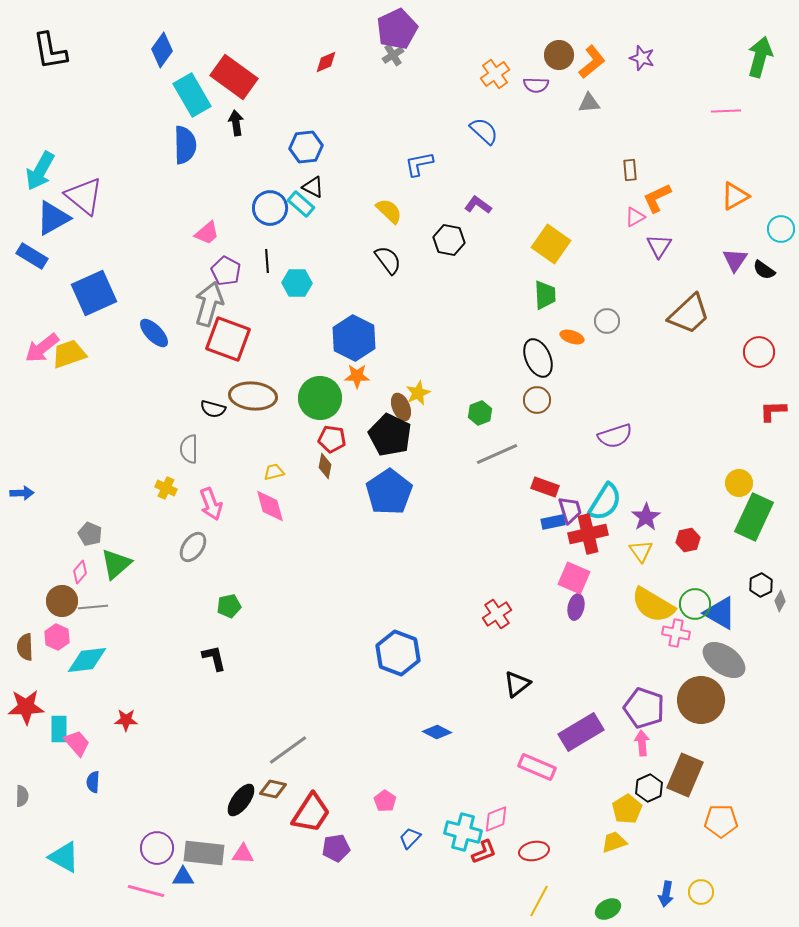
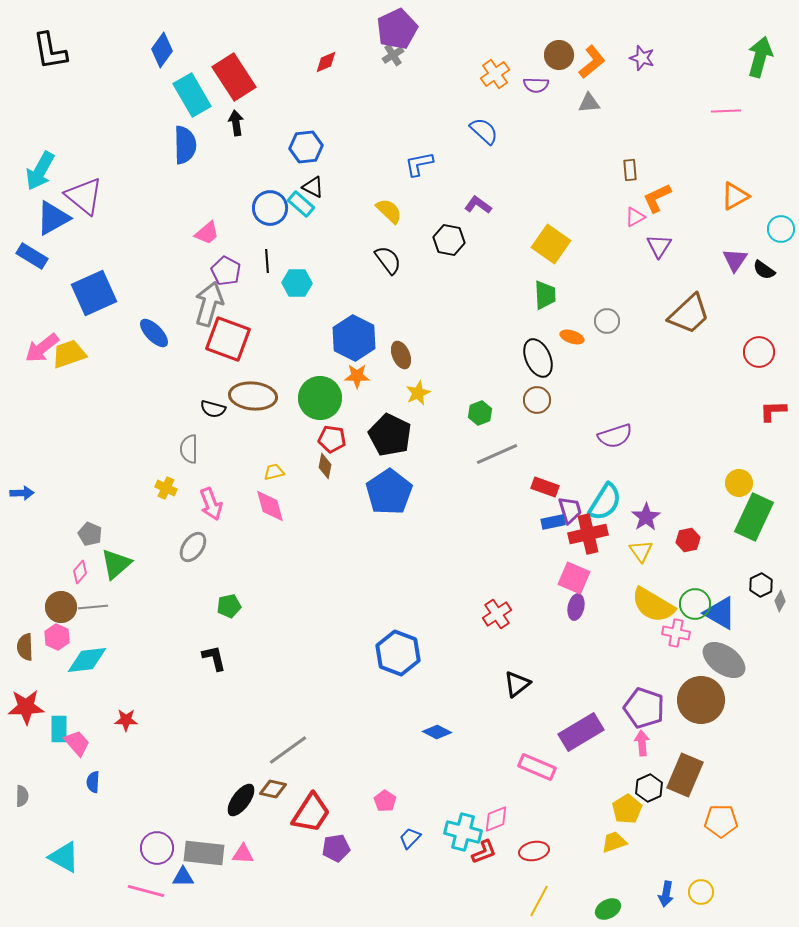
red rectangle at (234, 77): rotated 21 degrees clockwise
brown ellipse at (401, 407): moved 52 px up
brown circle at (62, 601): moved 1 px left, 6 px down
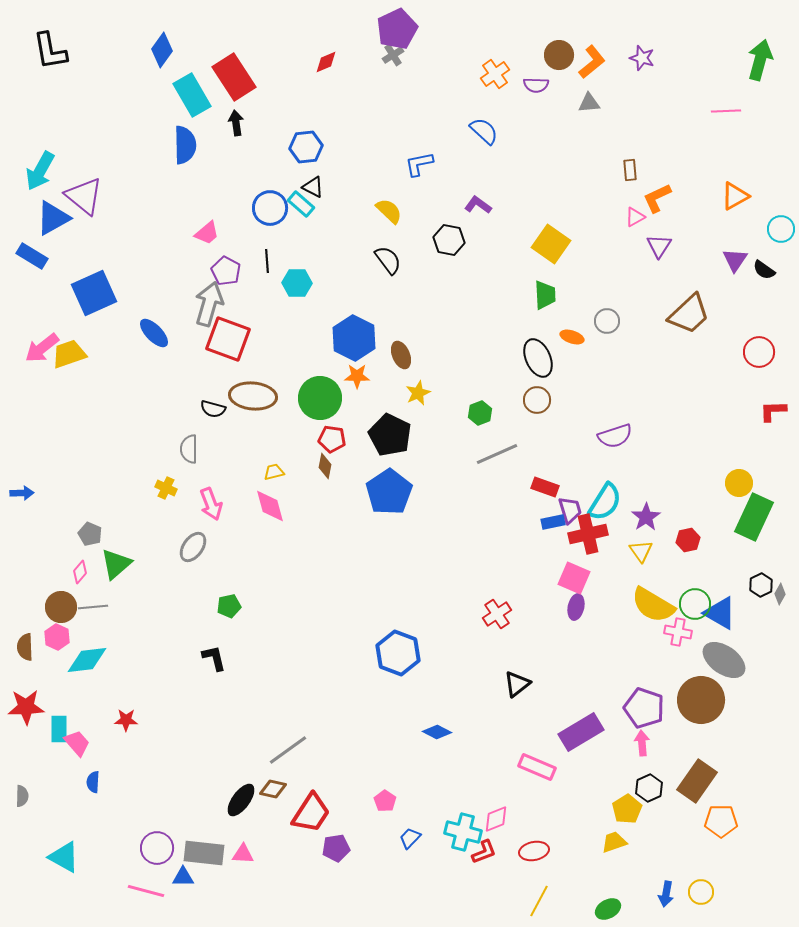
green arrow at (760, 57): moved 3 px down
gray diamond at (780, 601): moved 7 px up
pink cross at (676, 633): moved 2 px right, 1 px up
brown rectangle at (685, 775): moved 12 px right, 6 px down; rotated 12 degrees clockwise
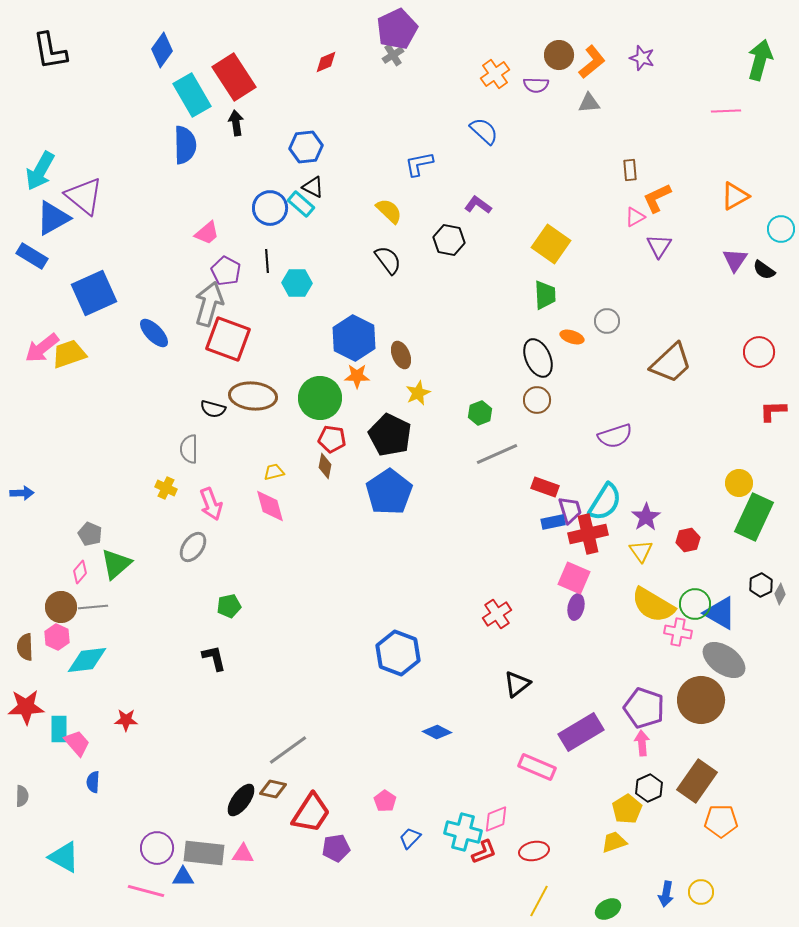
brown trapezoid at (689, 314): moved 18 px left, 49 px down
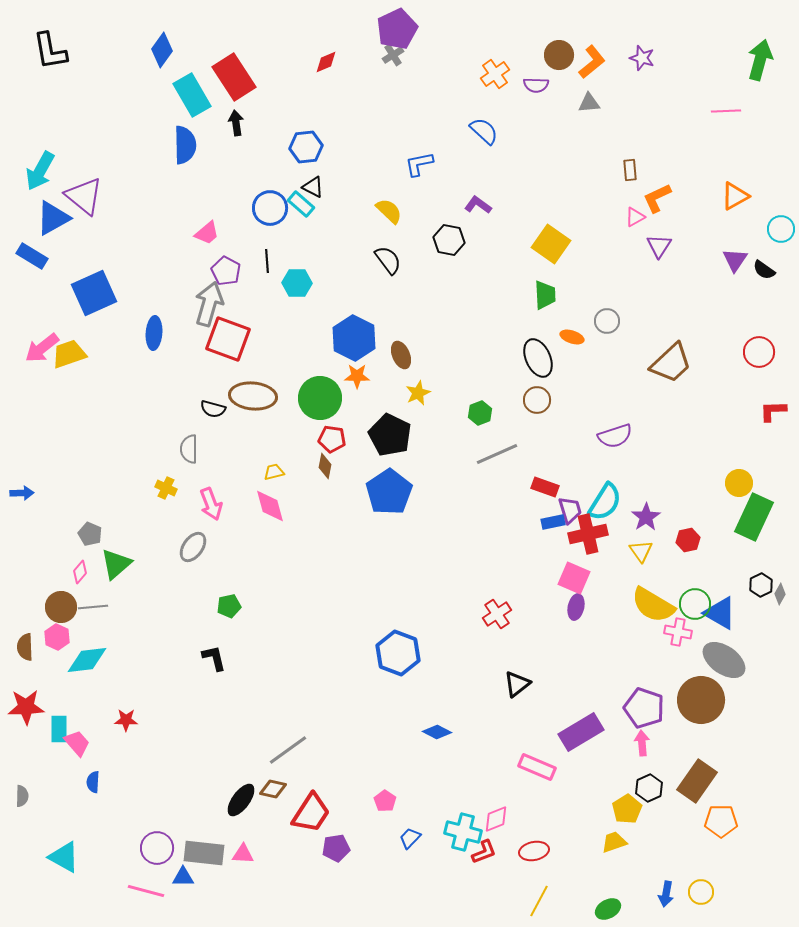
blue ellipse at (154, 333): rotated 48 degrees clockwise
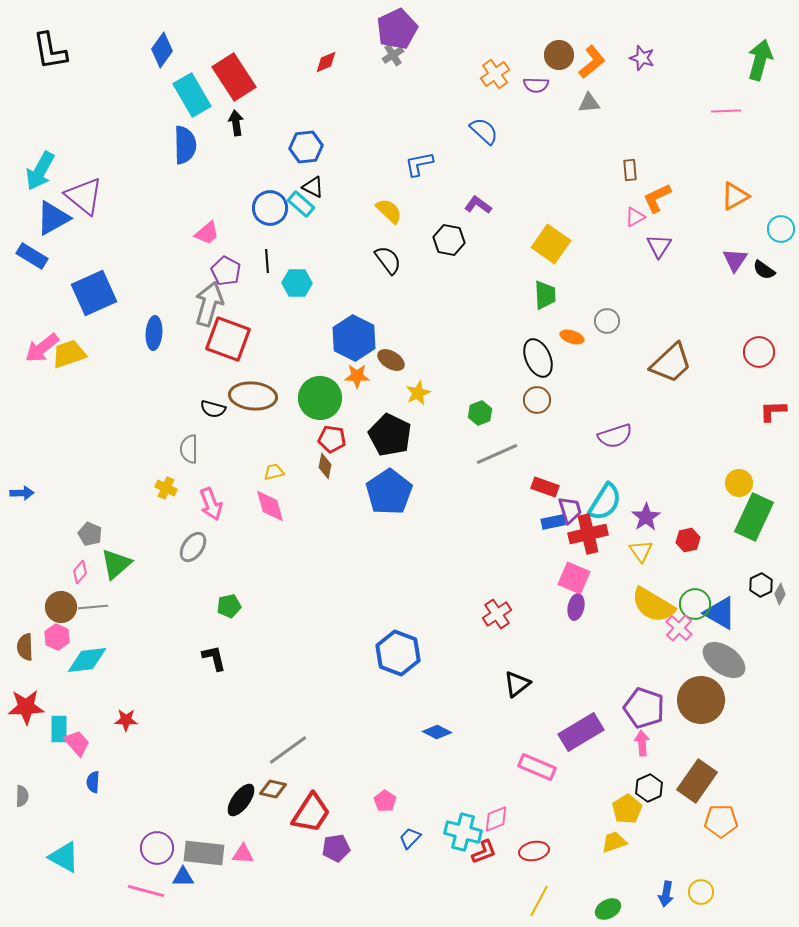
brown ellipse at (401, 355): moved 10 px left, 5 px down; rotated 36 degrees counterclockwise
pink cross at (678, 632): moved 1 px right, 4 px up; rotated 32 degrees clockwise
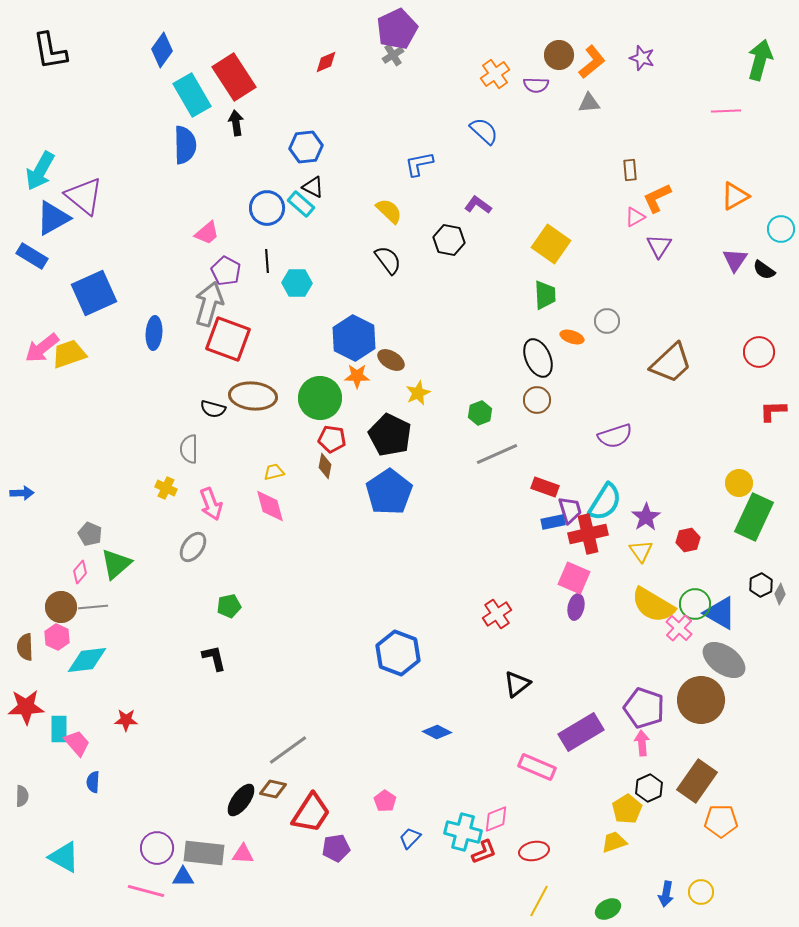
blue circle at (270, 208): moved 3 px left
